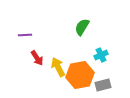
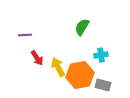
cyan cross: rotated 16 degrees clockwise
gray rectangle: rotated 28 degrees clockwise
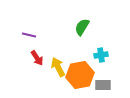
purple line: moved 4 px right; rotated 16 degrees clockwise
gray rectangle: rotated 14 degrees counterclockwise
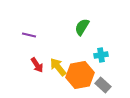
red arrow: moved 7 px down
yellow arrow: rotated 12 degrees counterclockwise
gray rectangle: rotated 42 degrees clockwise
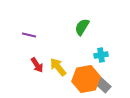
orange hexagon: moved 6 px right, 4 px down
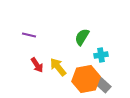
green semicircle: moved 10 px down
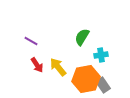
purple line: moved 2 px right, 6 px down; rotated 16 degrees clockwise
gray rectangle: rotated 14 degrees clockwise
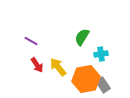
cyan cross: moved 1 px up
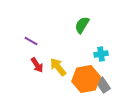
green semicircle: moved 12 px up
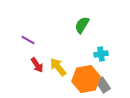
purple line: moved 3 px left, 1 px up
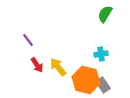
green semicircle: moved 23 px right, 11 px up
purple line: rotated 24 degrees clockwise
orange hexagon: moved 1 px down; rotated 24 degrees clockwise
